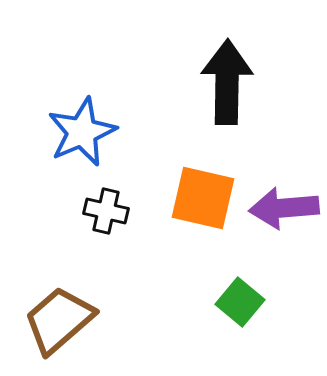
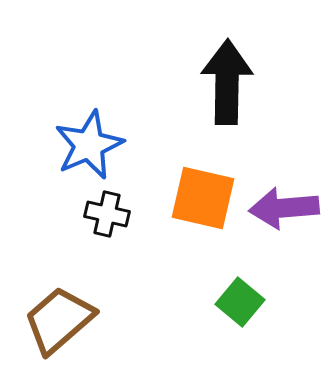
blue star: moved 7 px right, 13 px down
black cross: moved 1 px right, 3 px down
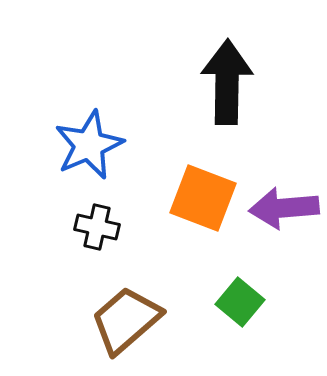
orange square: rotated 8 degrees clockwise
black cross: moved 10 px left, 13 px down
brown trapezoid: moved 67 px right
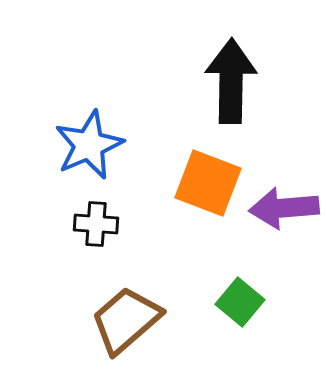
black arrow: moved 4 px right, 1 px up
orange square: moved 5 px right, 15 px up
black cross: moved 1 px left, 3 px up; rotated 9 degrees counterclockwise
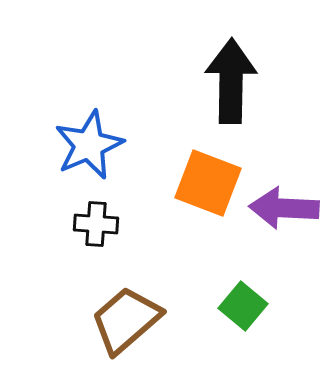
purple arrow: rotated 8 degrees clockwise
green square: moved 3 px right, 4 px down
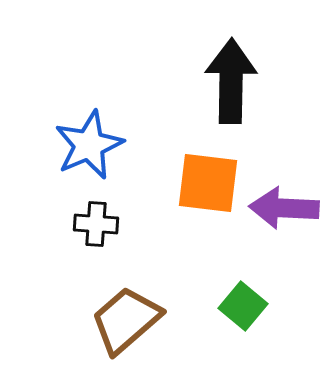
orange square: rotated 14 degrees counterclockwise
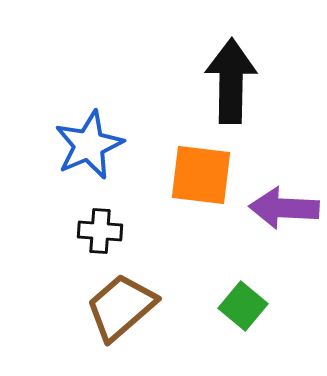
orange square: moved 7 px left, 8 px up
black cross: moved 4 px right, 7 px down
brown trapezoid: moved 5 px left, 13 px up
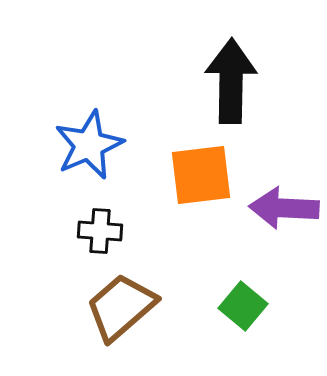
orange square: rotated 14 degrees counterclockwise
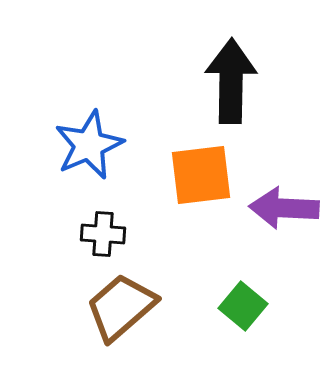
black cross: moved 3 px right, 3 px down
